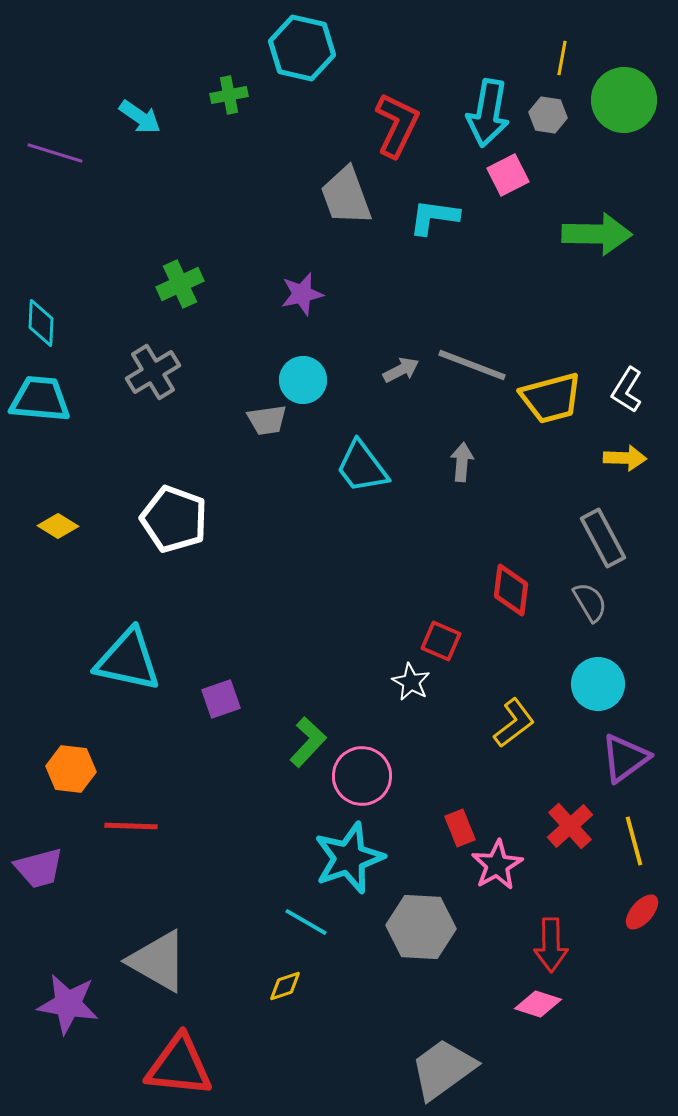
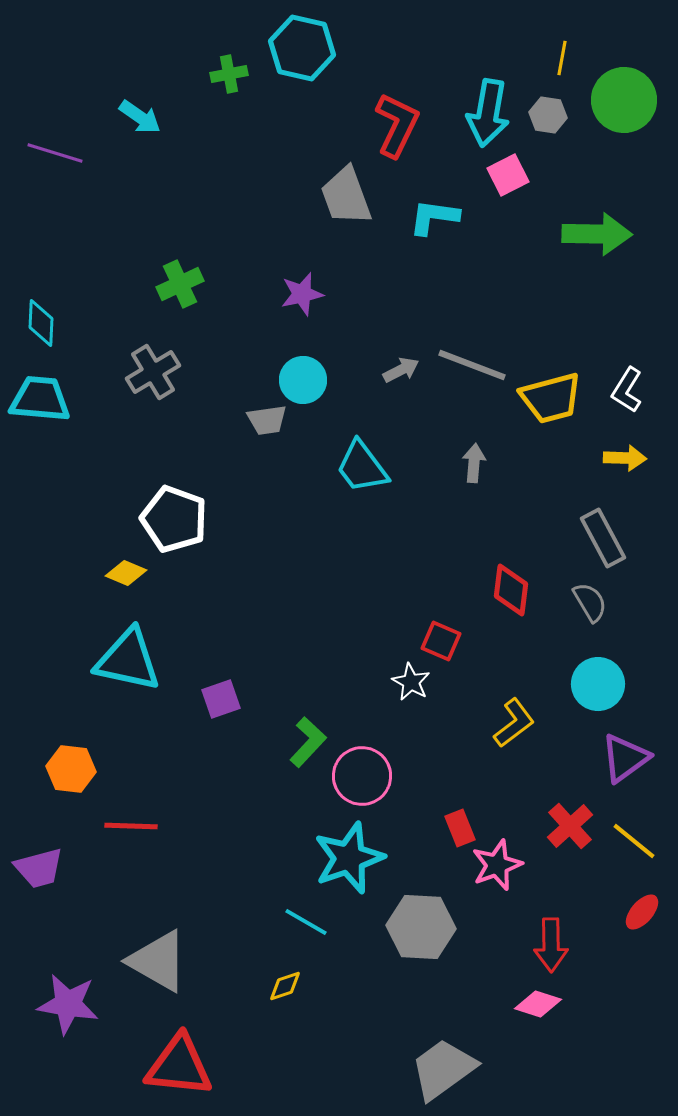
green cross at (229, 95): moved 21 px up
gray arrow at (462, 462): moved 12 px right, 1 px down
yellow diamond at (58, 526): moved 68 px right, 47 px down; rotated 9 degrees counterclockwise
yellow line at (634, 841): rotated 36 degrees counterclockwise
pink star at (497, 865): rotated 9 degrees clockwise
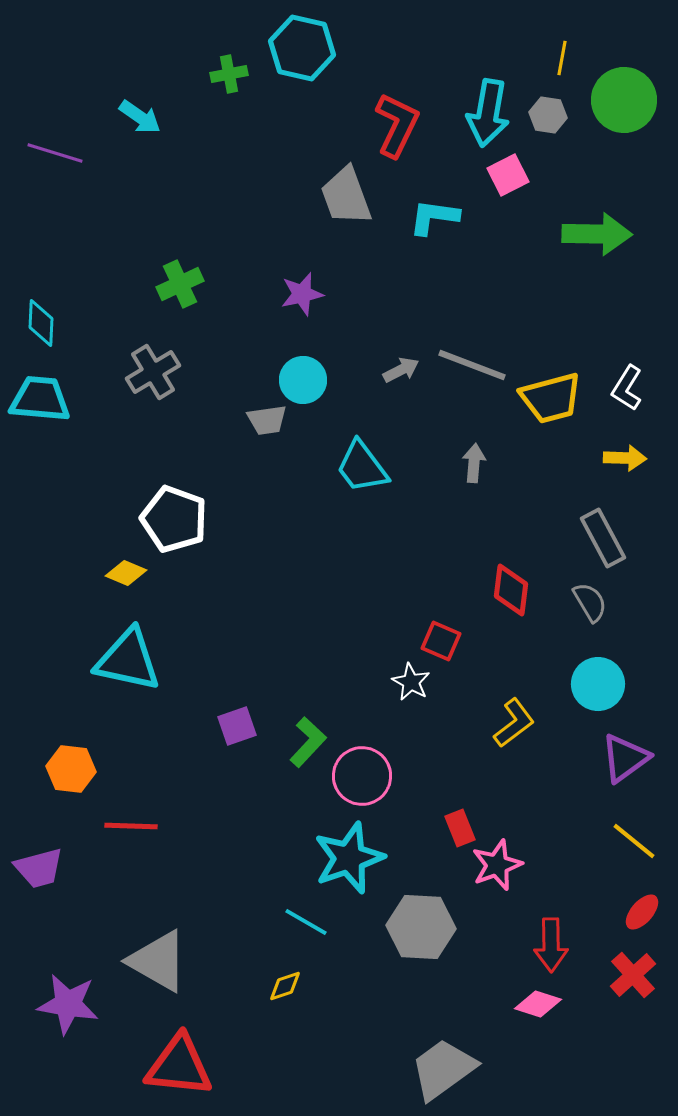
white L-shape at (627, 390): moved 2 px up
purple square at (221, 699): moved 16 px right, 27 px down
red cross at (570, 826): moved 63 px right, 149 px down
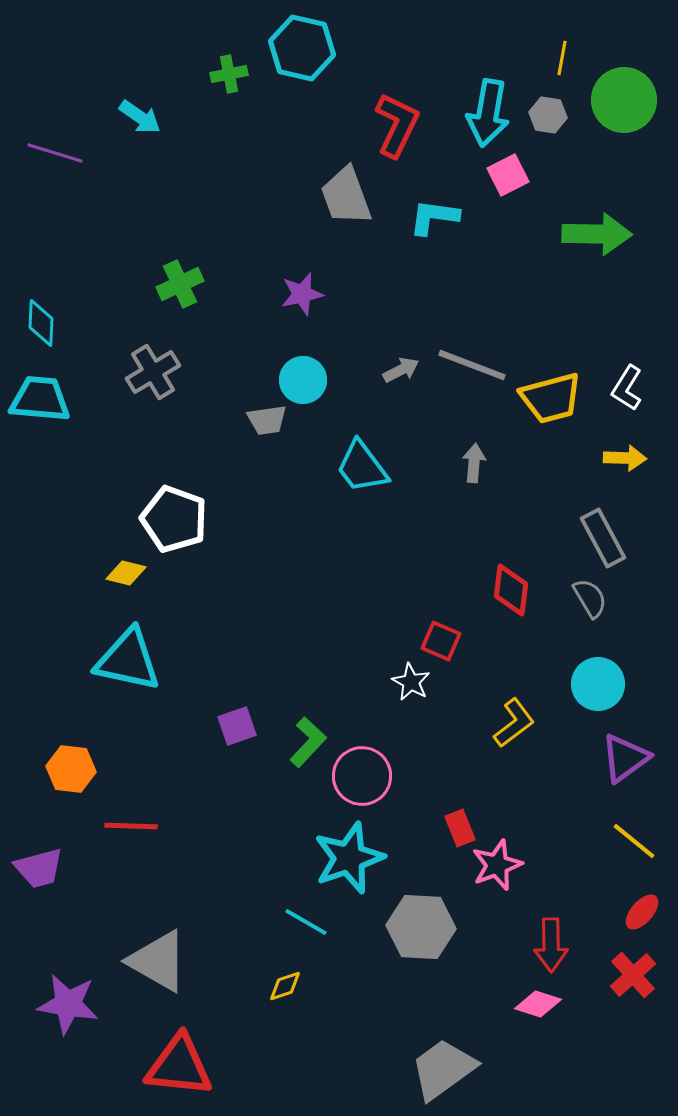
yellow diamond at (126, 573): rotated 9 degrees counterclockwise
gray semicircle at (590, 602): moved 4 px up
